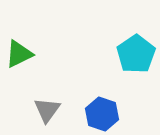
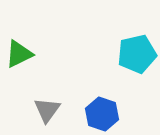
cyan pentagon: moved 1 px right; rotated 21 degrees clockwise
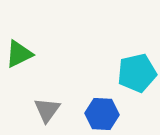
cyan pentagon: moved 19 px down
blue hexagon: rotated 16 degrees counterclockwise
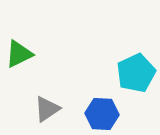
cyan pentagon: moved 1 px left; rotated 12 degrees counterclockwise
gray triangle: moved 1 px up; rotated 20 degrees clockwise
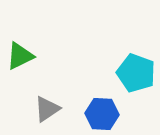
green triangle: moved 1 px right, 2 px down
cyan pentagon: rotated 27 degrees counterclockwise
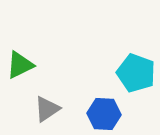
green triangle: moved 9 px down
blue hexagon: moved 2 px right
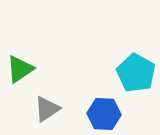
green triangle: moved 4 px down; rotated 8 degrees counterclockwise
cyan pentagon: rotated 9 degrees clockwise
